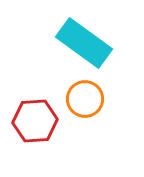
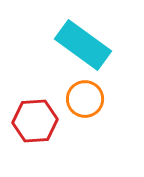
cyan rectangle: moved 1 px left, 2 px down
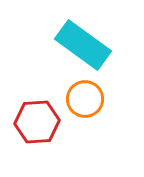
red hexagon: moved 2 px right, 1 px down
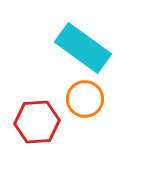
cyan rectangle: moved 3 px down
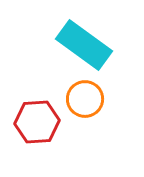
cyan rectangle: moved 1 px right, 3 px up
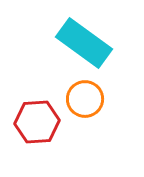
cyan rectangle: moved 2 px up
